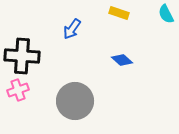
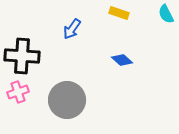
pink cross: moved 2 px down
gray circle: moved 8 px left, 1 px up
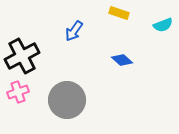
cyan semicircle: moved 3 px left, 11 px down; rotated 84 degrees counterclockwise
blue arrow: moved 2 px right, 2 px down
black cross: rotated 32 degrees counterclockwise
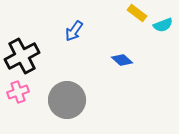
yellow rectangle: moved 18 px right; rotated 18 degrees clockwise
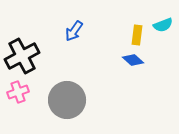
yellow rectangle: moved 22 px down; rotated 60 degrees clockwise
blue diamond: moved 11 px right
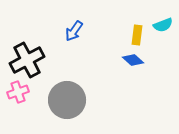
black cross: moved 5 px right, 4 px down
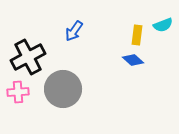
black cross: moved 1 px right, 3 px up
pink cross: rotated 15 degrees clockwise
gray circle: moved 4 px left, 11 px up
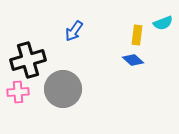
cyan semicircle: moved 2 px up
black cross: moved 3 px down; rotated 12 degrees clockwise
